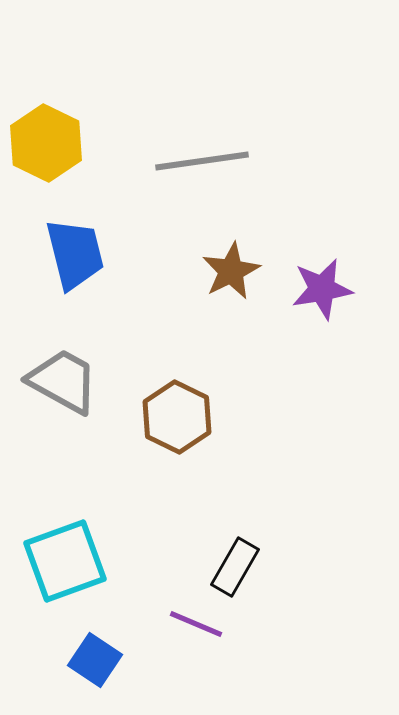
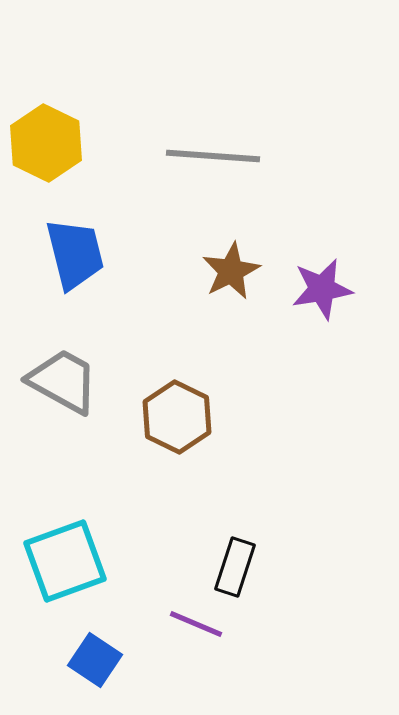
gray line: moved 11 px right, 5 px up; rotated 12 degrees clockwise
black rectangle: rotated 12 degrees counterclockwise
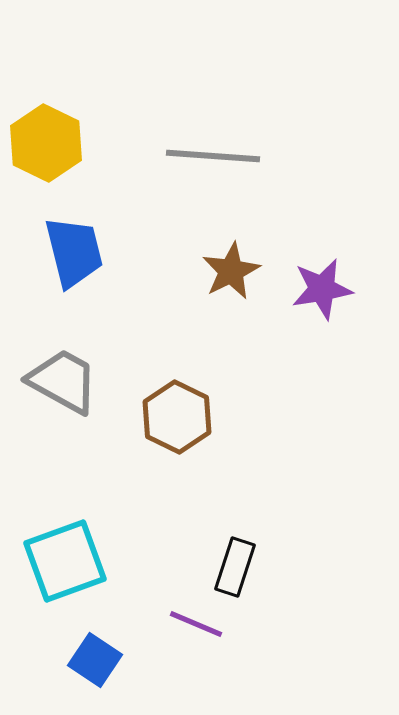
blue trapezoid: moved 1 px left, 2 px up
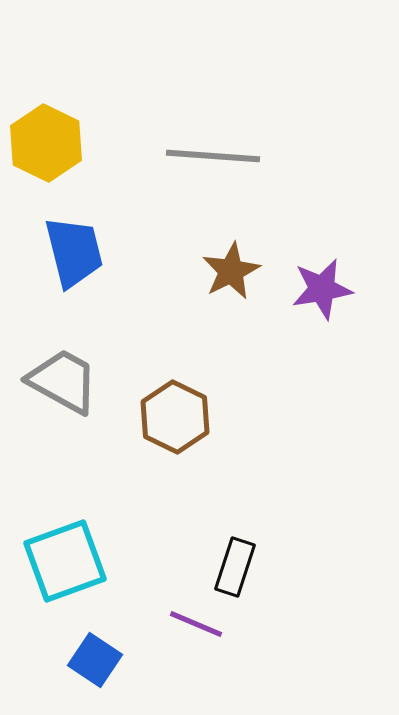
brown hexagon: moved 2 px left
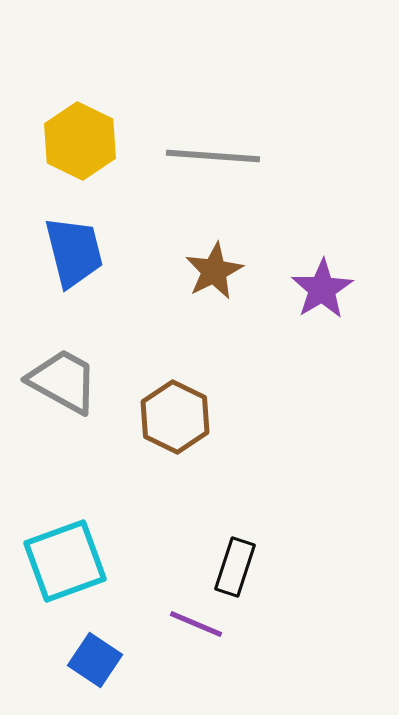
yellow hexagon: moved 34 px right, 2 px up
brown star: moved 17 px left
purple star: rotated 22 degrees counterclockwise
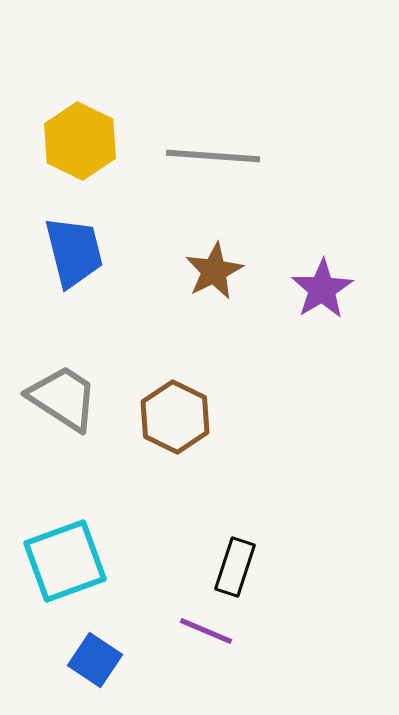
gray trapezoid: moved 17 px down; rotated 4 degrees clockwise
purple line: moved 10 px right, 7 px down
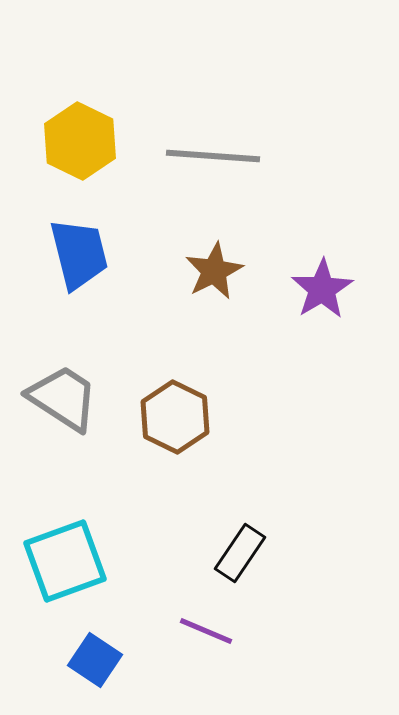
blue trapezoid: moved 5 px right, 2 px down
black rectangle: moved 5 px right, 14 px up; rotated 16 degrees clockwise
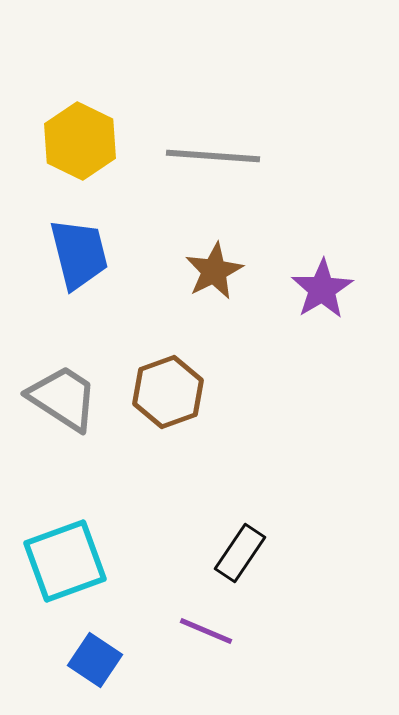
brown hexagon: moved 7 px left, 25 px up; rotated 14 degrees clockwise
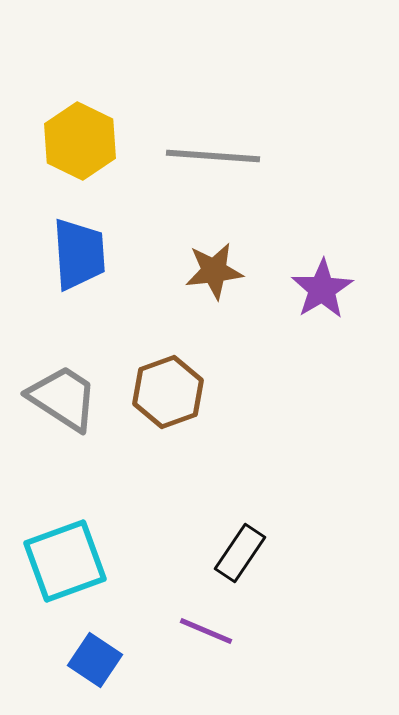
blue trapezoid: rotated 10 degrees clockwise
brown star: rotated 20 degrees clockwise
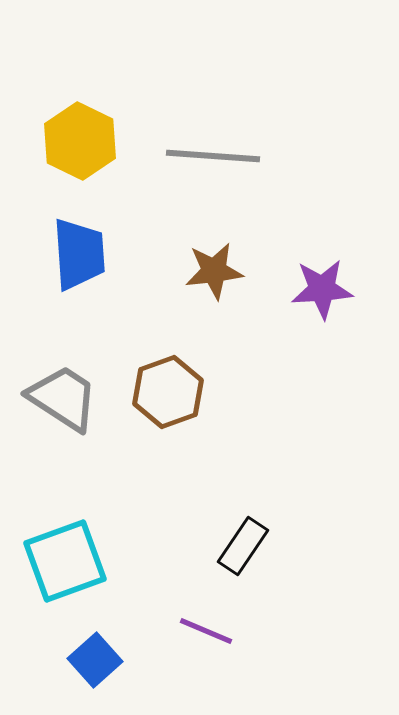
purple star: rotated 28 degrees clockwise
black rectangle: moved 3 px right, 7 px up
blue square: rotated 14 degrees clockwise
